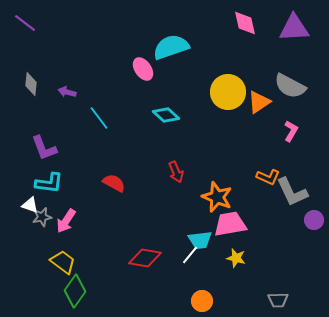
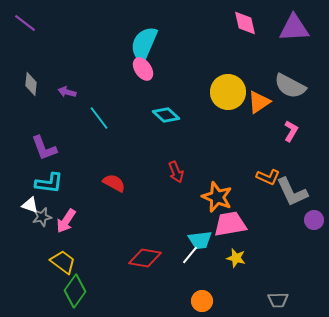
cyan semicircle: moved 27 px left, 3 px up; rotated 48 degrees counterclockwise
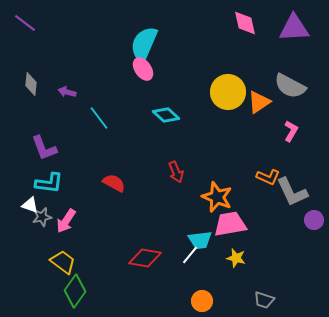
gray trapezoid: moved 14 px left; rotated 20 degrees clockwise
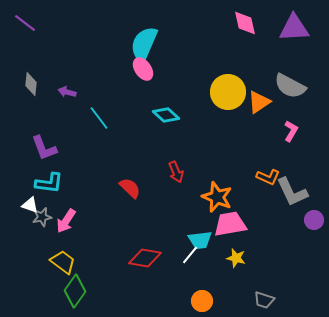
red semicircle: moved 16 px right, 5 px down; rotated 15 degrees clockwise
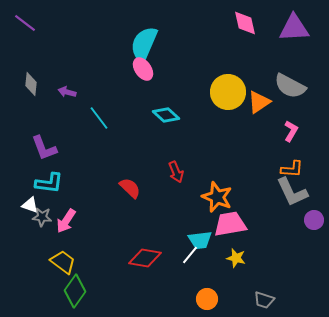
orange L-shape: moved 24 px right, 8 px up; rotated 20 degrees counterclockwise
gray star: rotated 18 degrees clockwise
orange circle: moved 5 px right, 2 px up
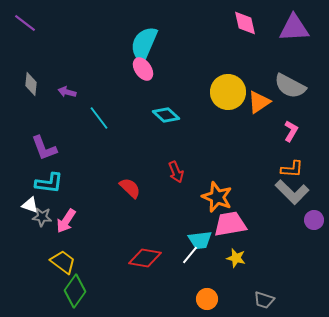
gray L-shape: rotated 20 degrees counterclockwise
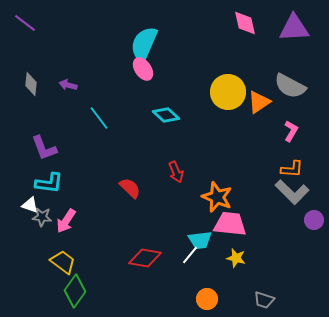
purple arrow: moved 1 px right, 7 px up
pink trapezoid: rotated 16 degrees clockwise
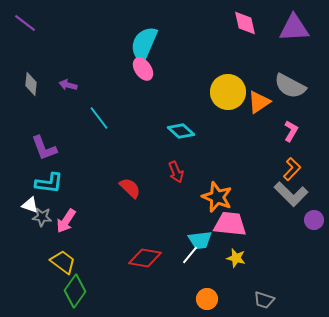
cyan diamond: moved 15 px right, 16 px down
orange L-shape: rotated 50 degrees counterclockwise
gray L-shape: moved 1 px left, 2 px down
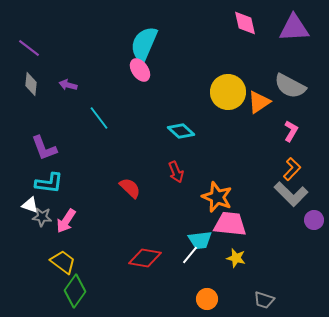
purple line: moved 4 px right, 25 px down
pink ellipse: moved 3 px left, 1 px down
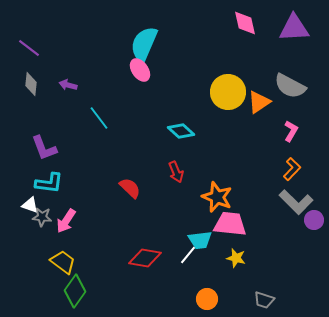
gray L-shape: moved 5 px right, 8 px down
white line: moved 2 px left
